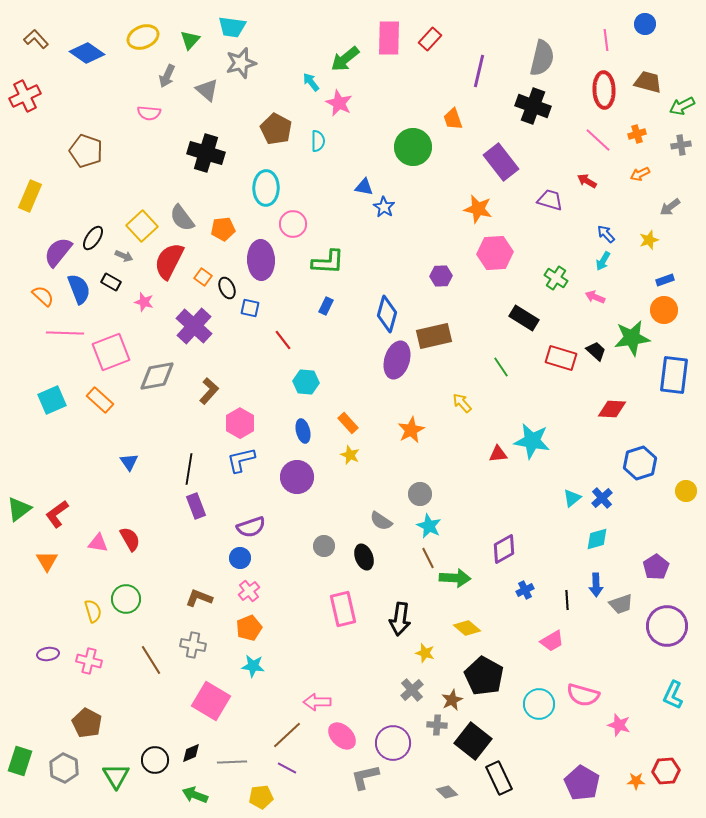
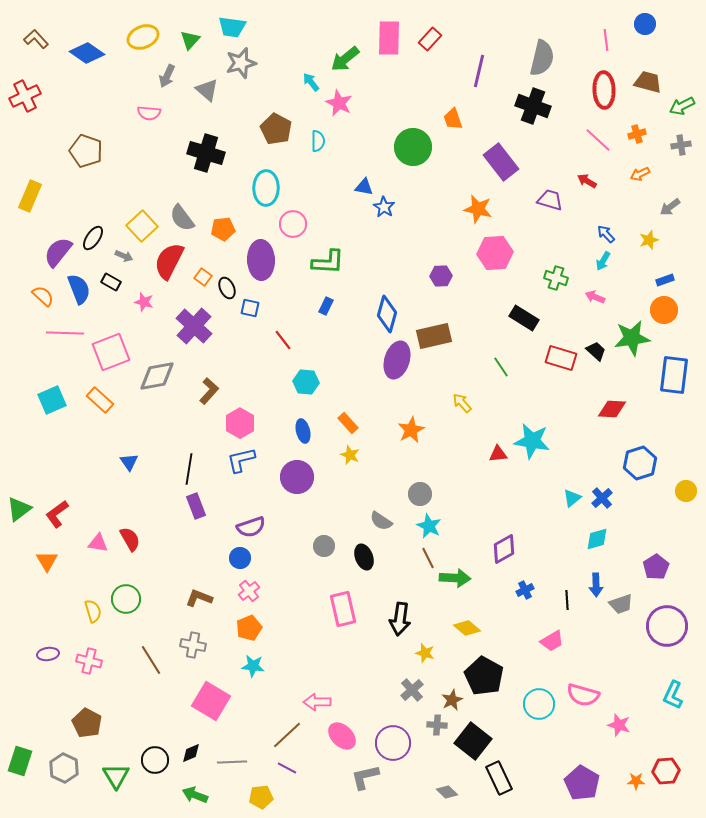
green cross at (556, 278): rotated 15 degrees counterclockwise
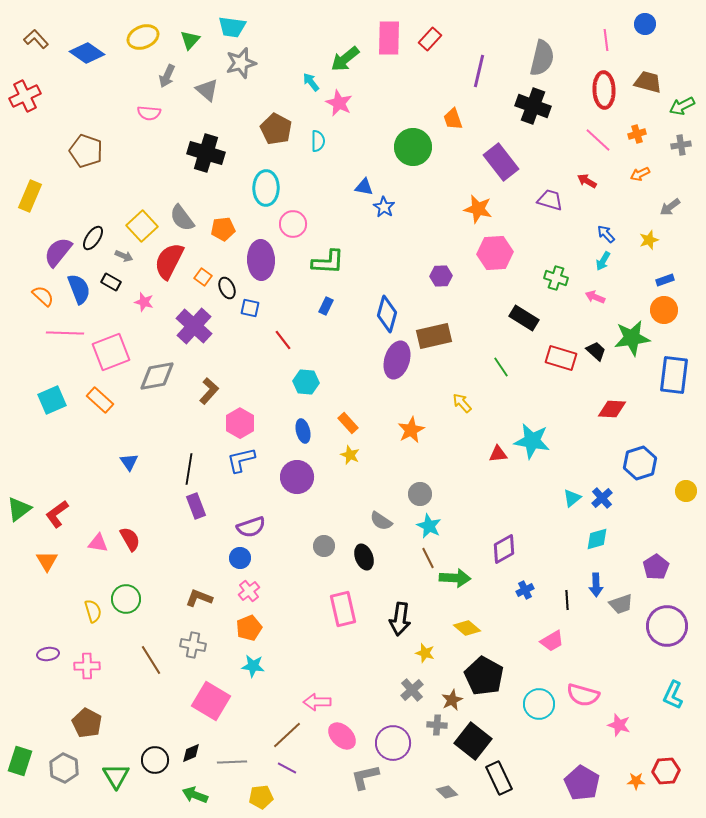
pink cross at (89, 661): moved 2 px left, 5 px down; rotated 15 degrees counterclockwise
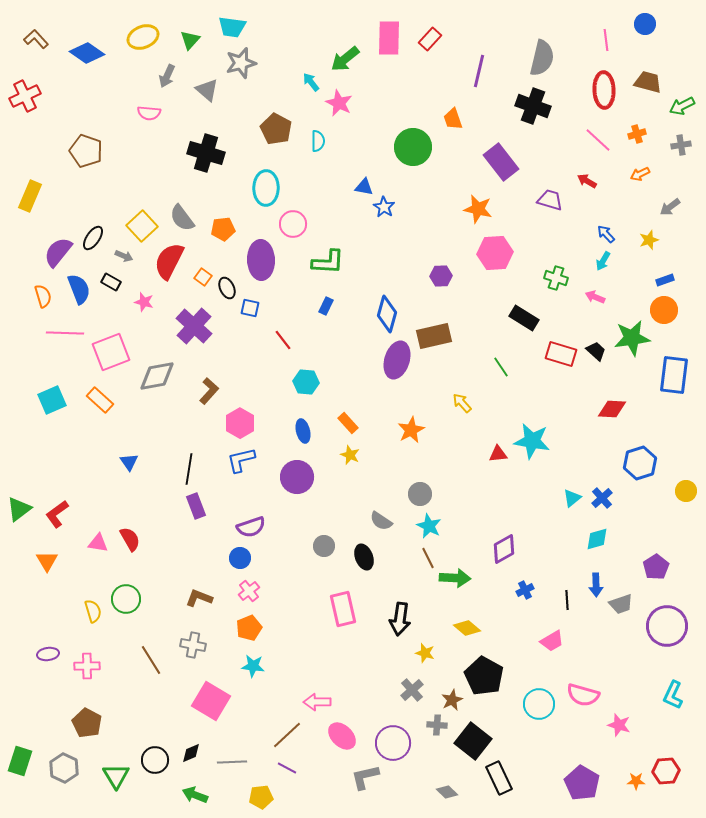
orange semicircle at (43, 296): rotated 30 degrees clockwise
red rectangle at (561, 358): moved 4 px up
